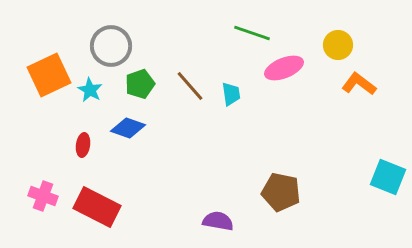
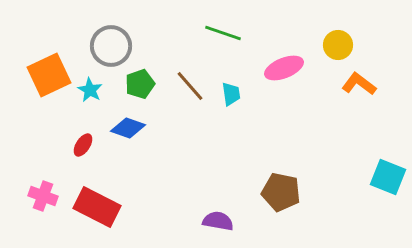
green line: moved 29 px left
red ellipse: rotated 25 degrees clockwise
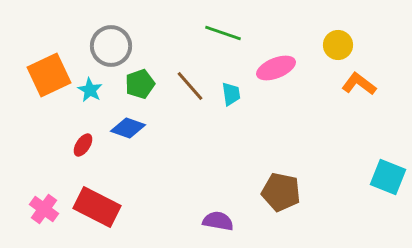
pink ellipse: moved 8 px left
pink cross: moved 1 px right, 13 px down; rotated 16 degrees clockwise
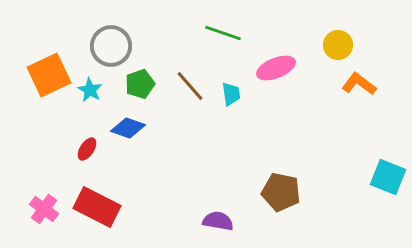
red ellipse: moved 4 px right, 4 px down
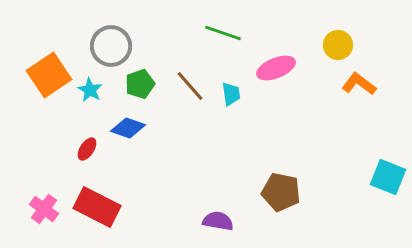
orange square: rotated 9 degrees counterclockwise
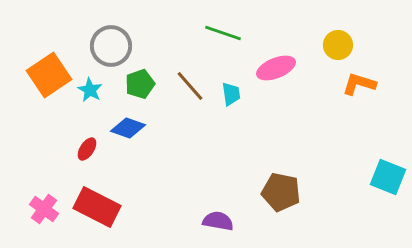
orange L-shape: rotated 20 degrees counterclockwise
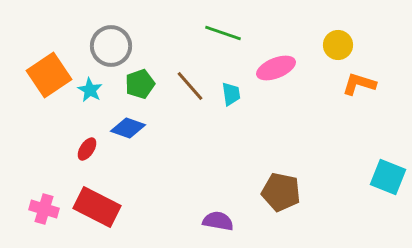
pink cross: rotated 20 degrees counterclockwise
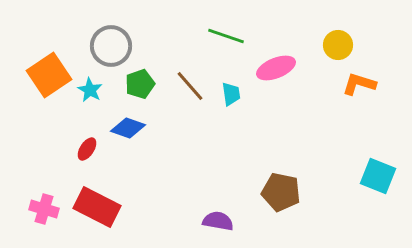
green line: moved 3 px right, 3 px down
cyan square: moved 10 px left, 1 px up
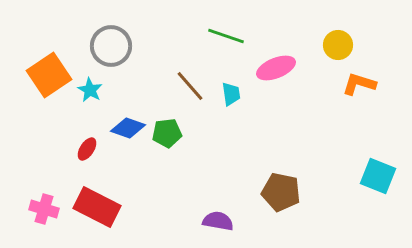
green pentagon: moved 27 px right, 49 px down; rotated 12 degrees clockwise
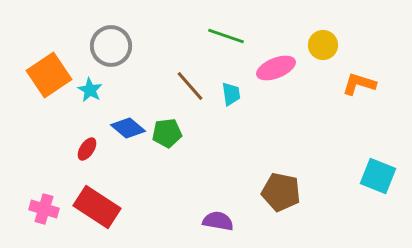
yellow circle: moved 15 px left
blue diamond: rotated 20 degrees clockwise
red rectangle: rotated 6 degrees clockwise
